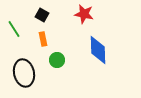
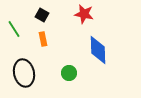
green circle: moved 12 px right, 13 px down
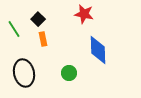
black square: moved 4 px left, 4 px down; rotated 16 degrees clockwise
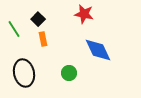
blue diamond: rotated 24 degrees counterclockwise
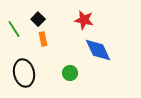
red star: moved 6 px down
green circle: moved 1 px right
